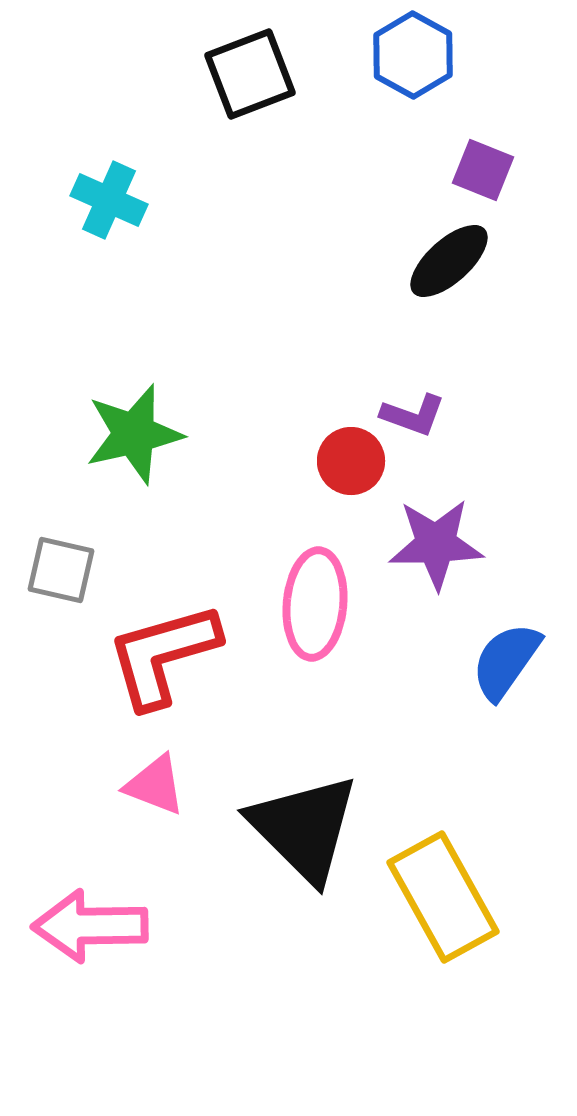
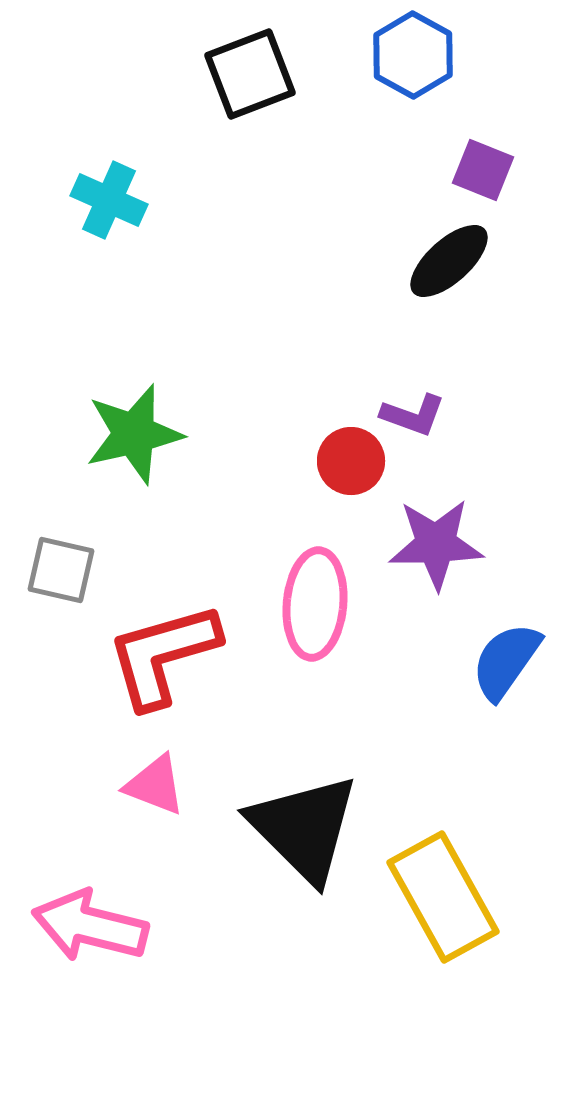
pink arrow: rotated 15 degrees clockwise
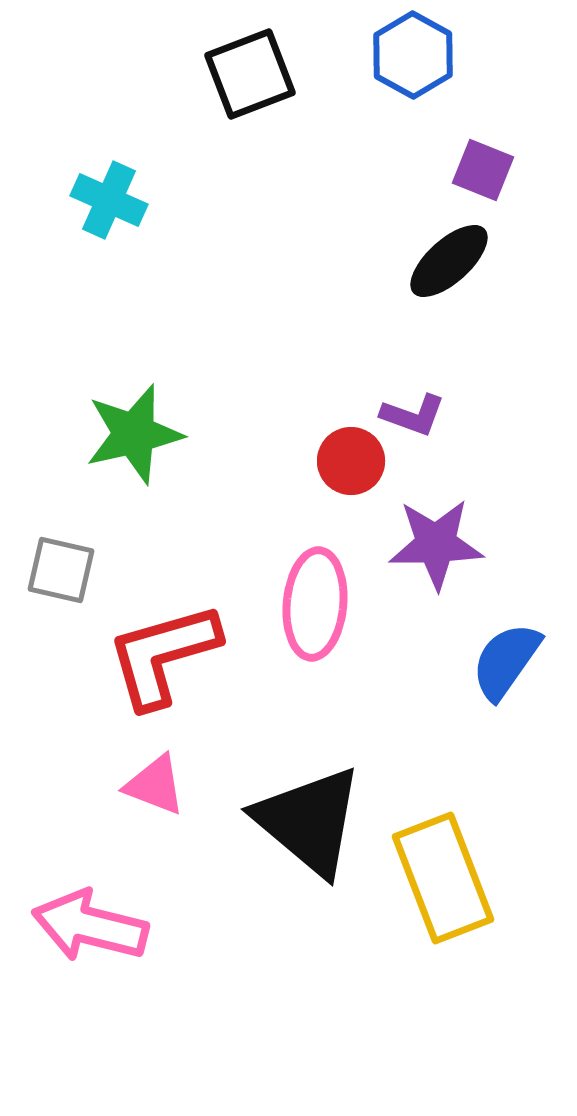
black triangle: moved 5 px right, 7 px up; rotated 5 degrees counterclockwise
yellow rectangle: moved 19 px up; rotated 8 degrees clockwise
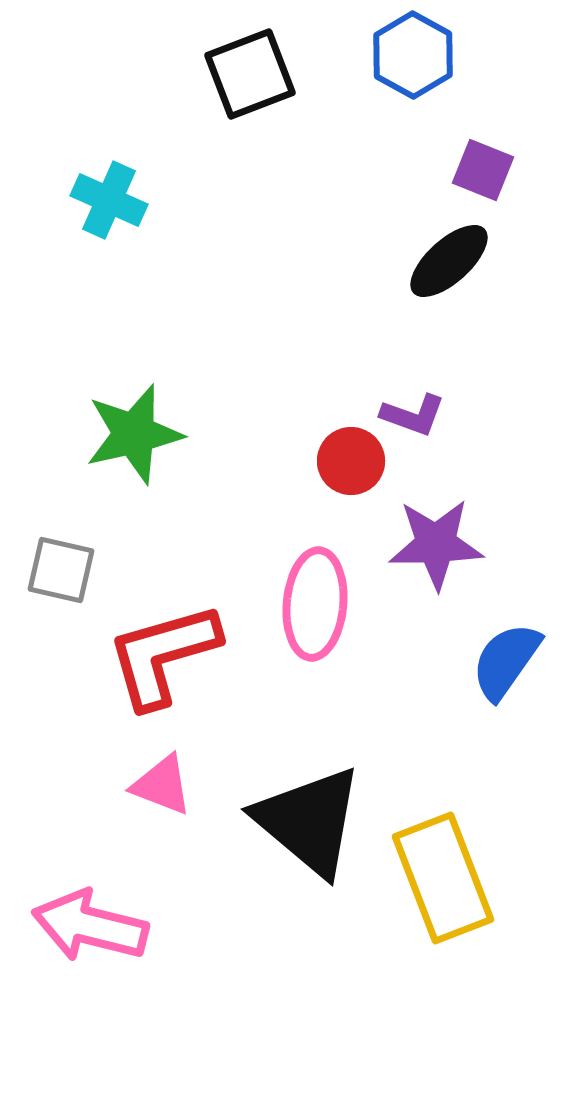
pink triangle: moved 7 px right
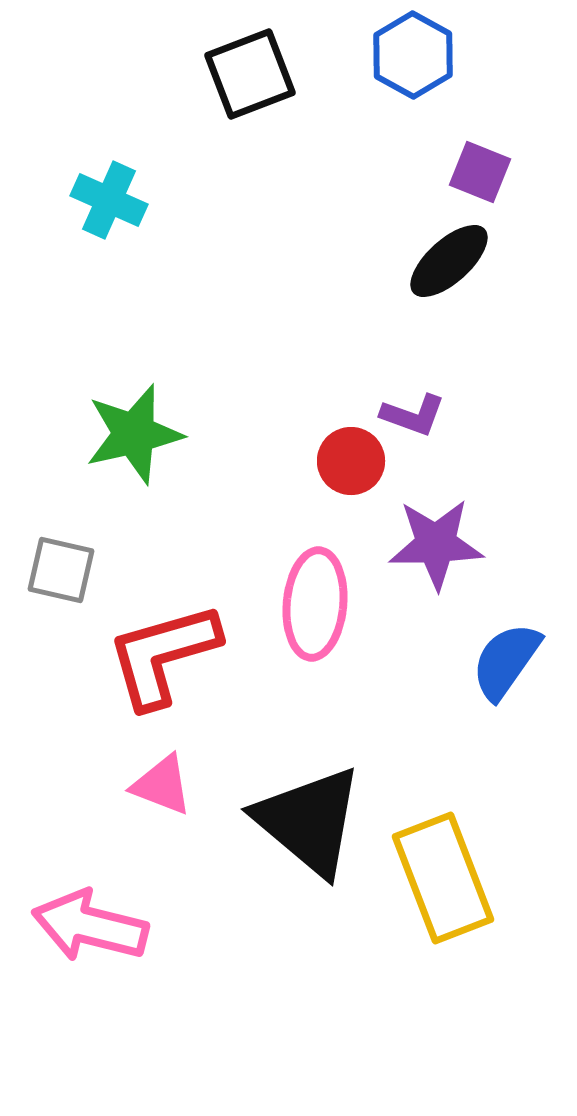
purple square: moved 3 px left, 2 px down
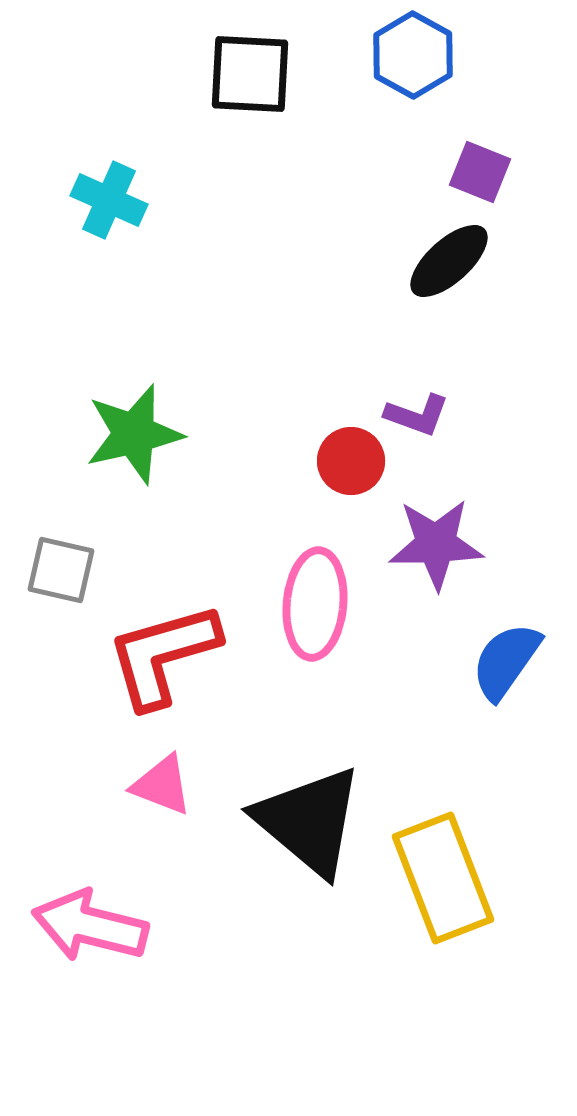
black square: rotated 24 degrees clockwise
purple L-shape: moved 4 px right
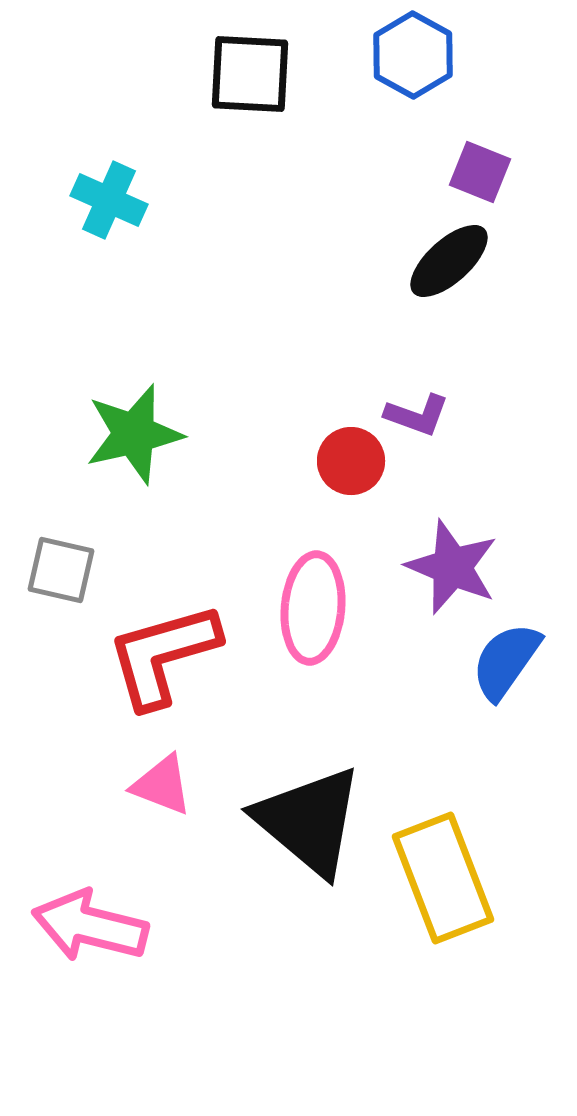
purple star: moved 16 px right, 23 px down; rotated 24 degrees clockwise
pink ellipse: moved 2 px left, 4 px down
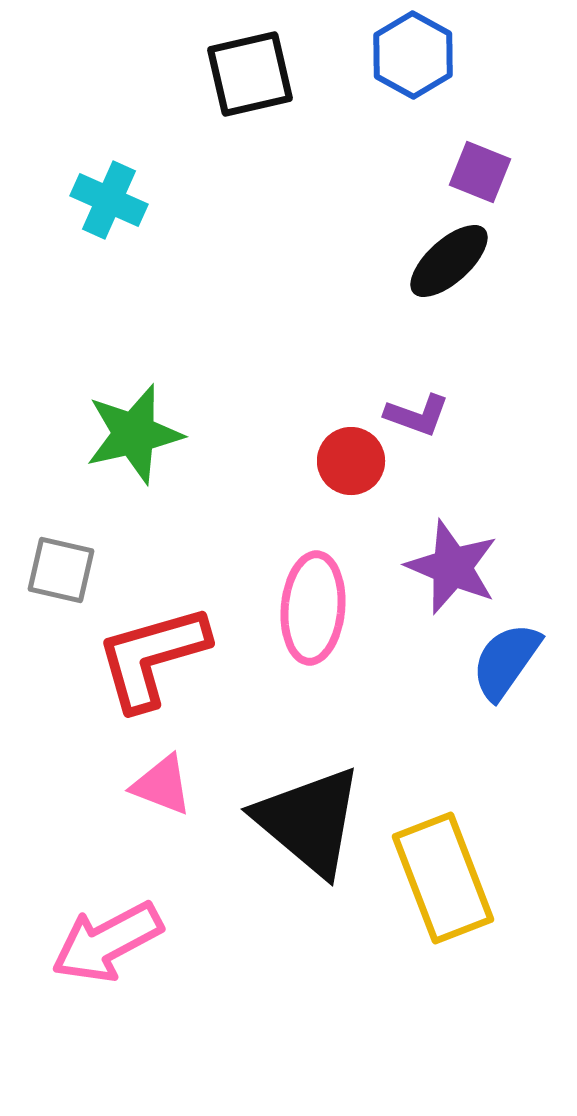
black square: rotated 16 degrees counterclockwise
red L-shape: moved 11 px left, 2 px down
pink arrow: moved 17 px right, 16 px down; rotated 42 degrees counterclockwise
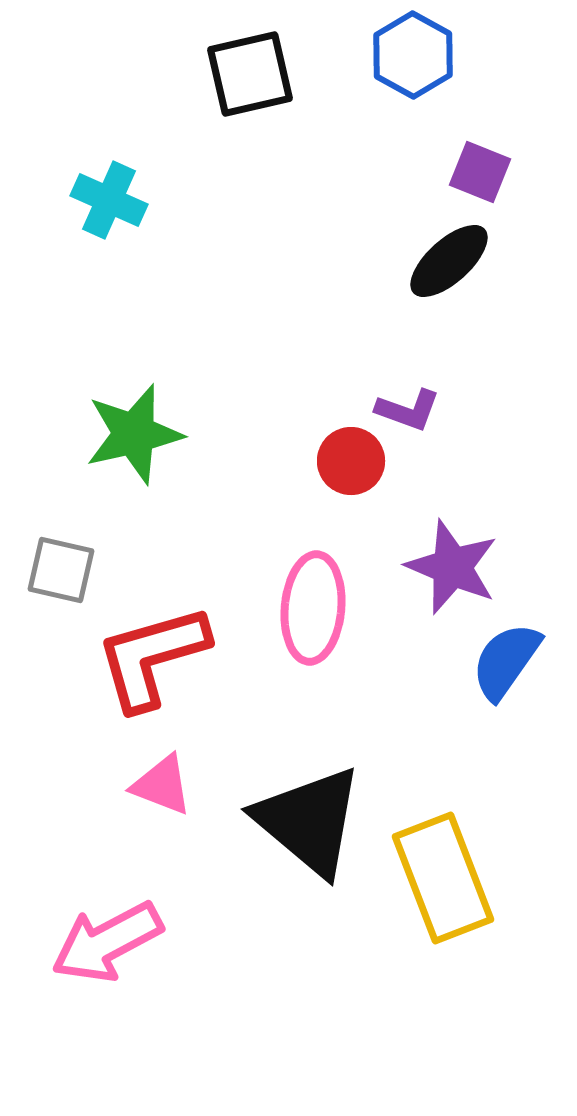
purple L-shape: moved 9 px left, 5 px up
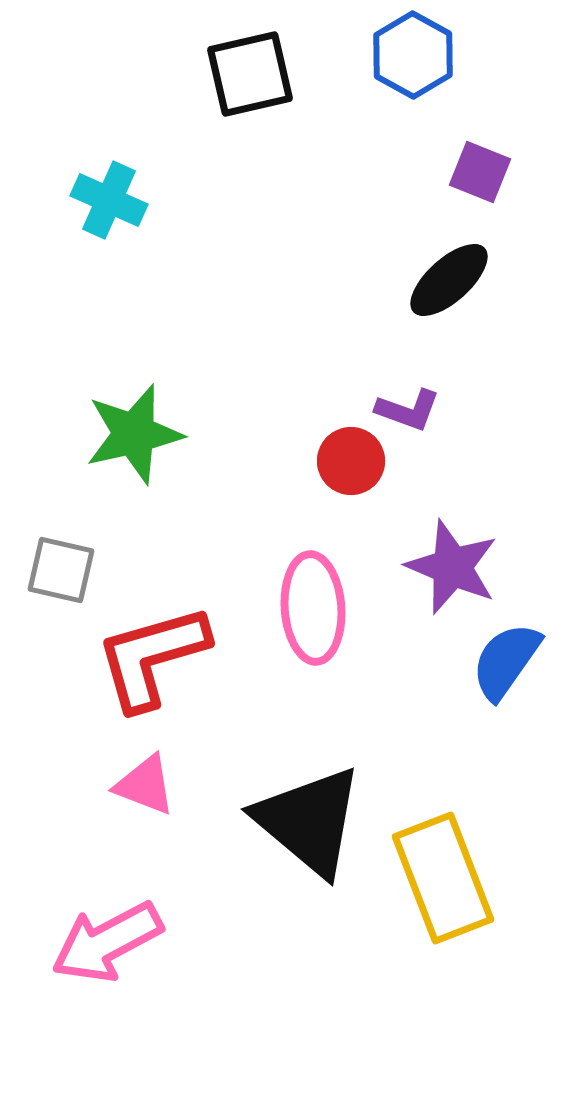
black ellipse: moved 19 px down
pink ellipse: rotated 9 degrees counterclockwise
pink triangle: moved 17 px left
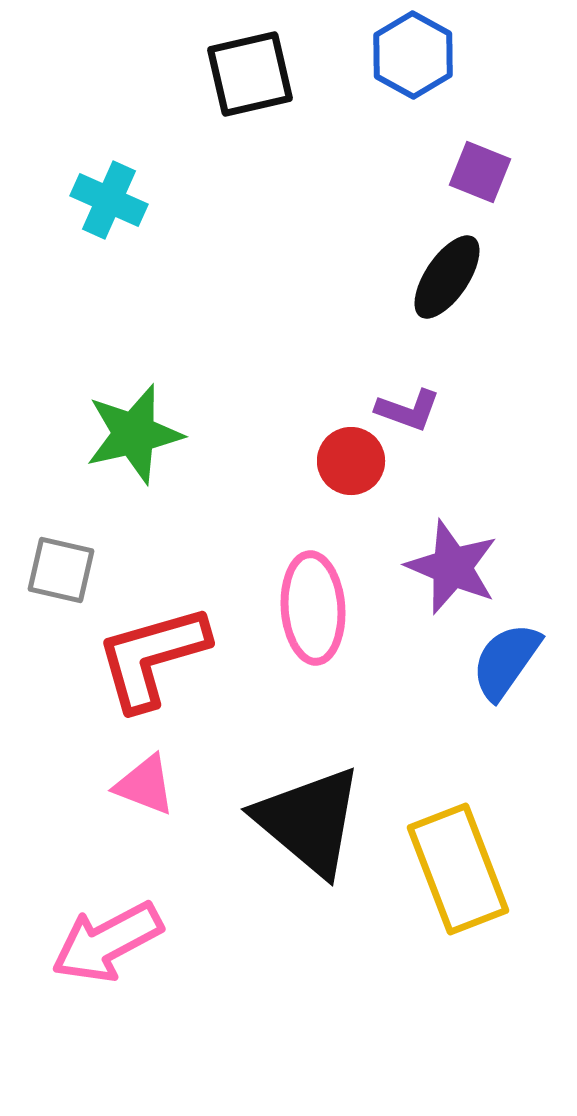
black ellipse: moved 2 px left, 3 px up; rotated 14 degrees counterclockwise
yellow rectangle: moved 15 px right, 9 px up
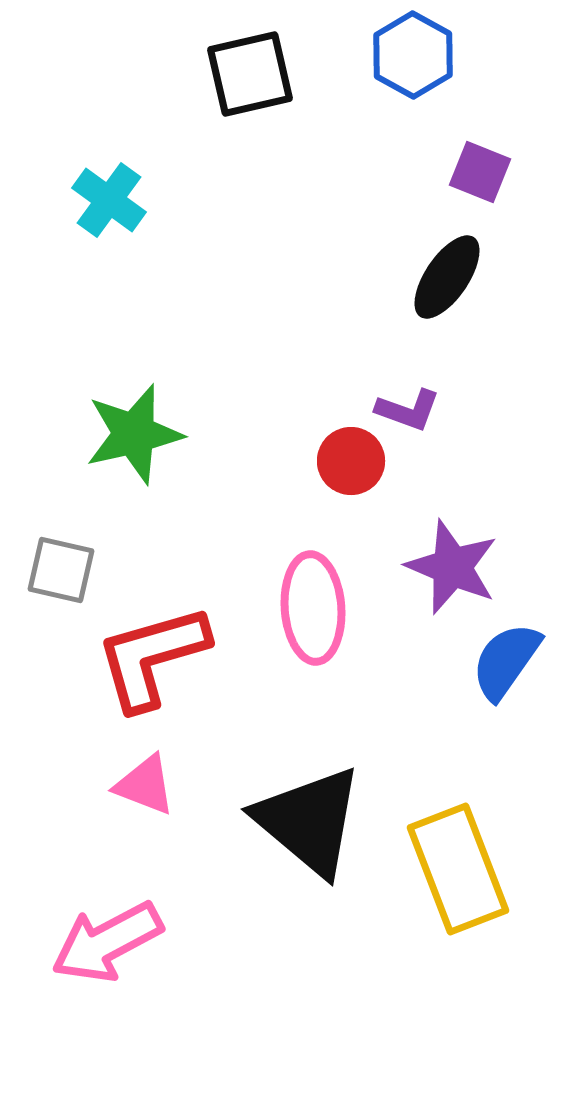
cyan cross: rotated 12 degrees clockwise
